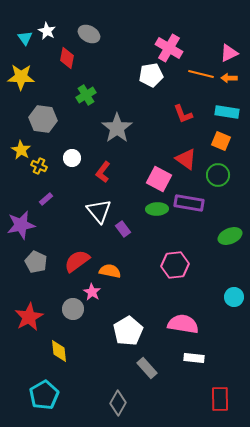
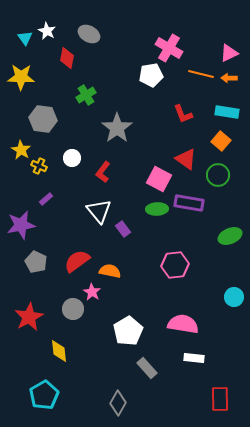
orange square at (221, 141): rotated 18 degrees clockwise
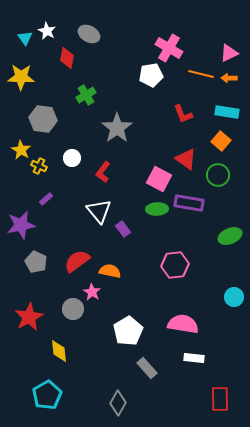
cyan pentagon at (44, 395): moved 3 px right
